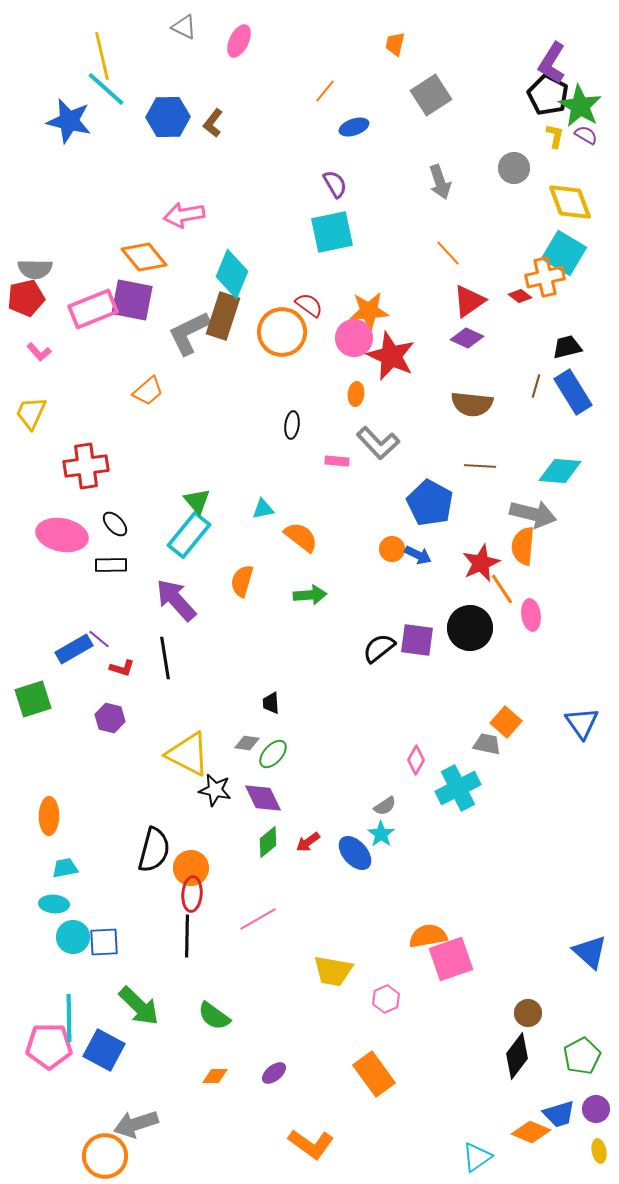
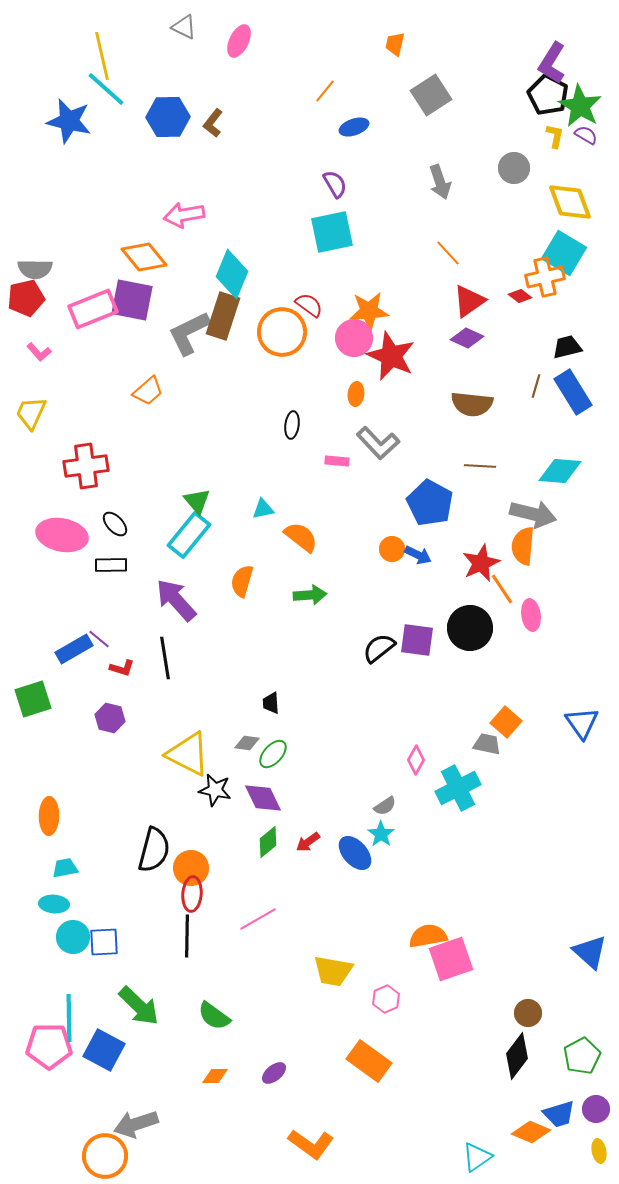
orange rectangle at (374, 1074): moved 5 px left, 13 px up; rotated 18 degrees counterclockwise
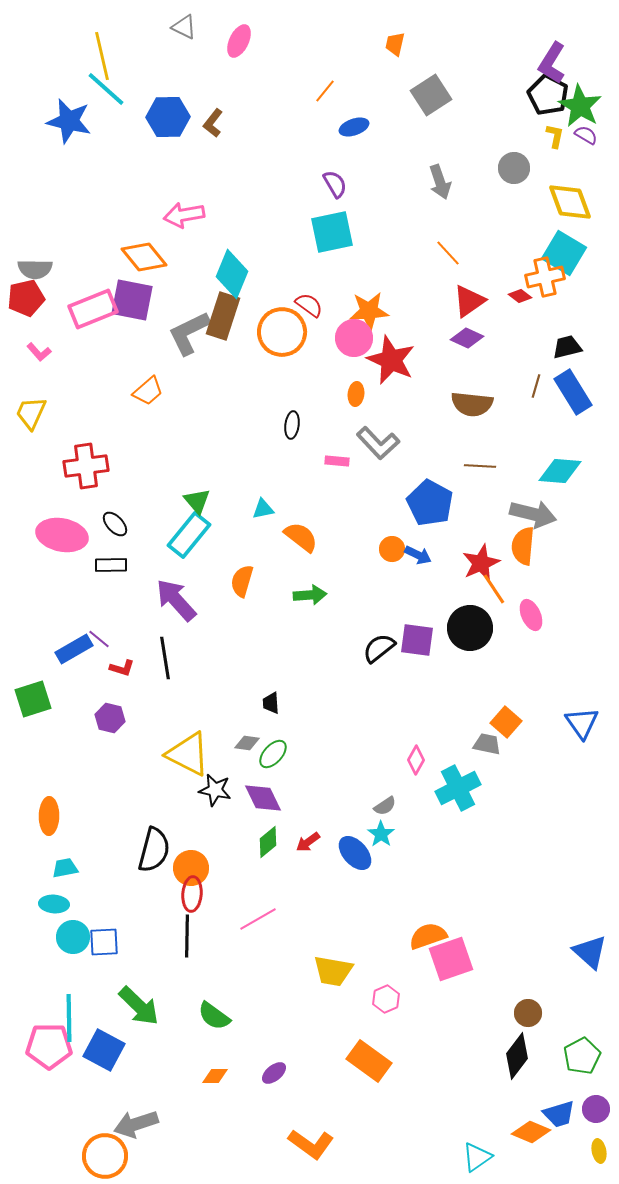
red star at (391, 356): moved 4 px down
orange line at (502, 589): moved 8 px left
pink ellipse at (531, 615): rotated 16 degrees counterclockwise
orange semicircle at (428, 936): rotated 9 degrees counterclockwise
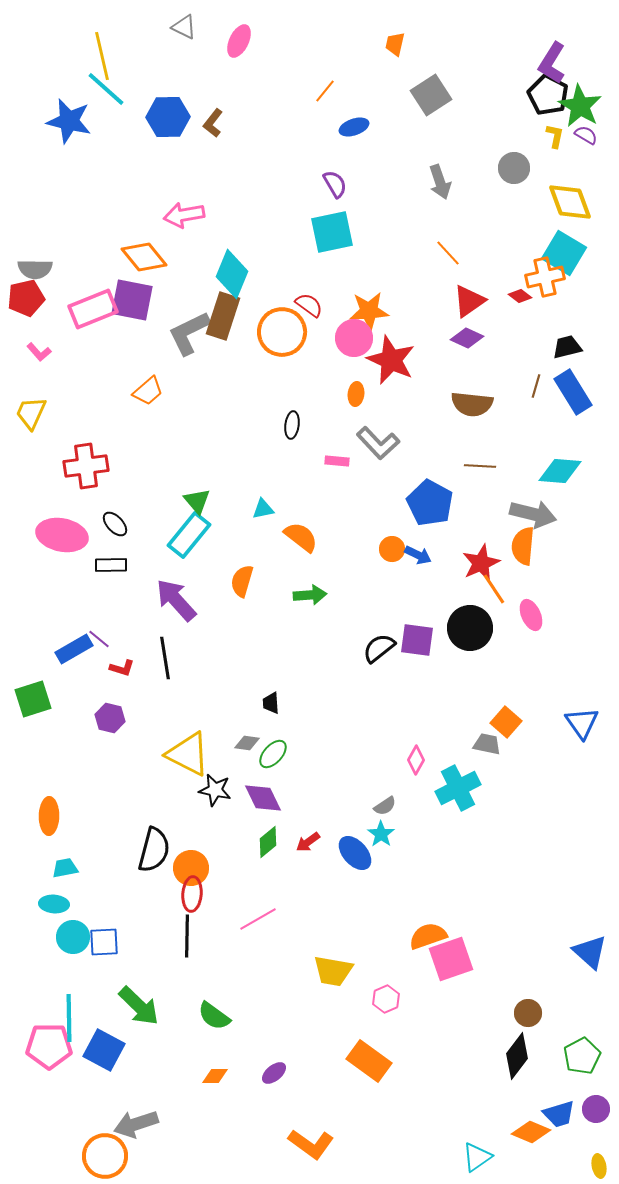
yellow ellipse at (599, 1151): moved 15 px down
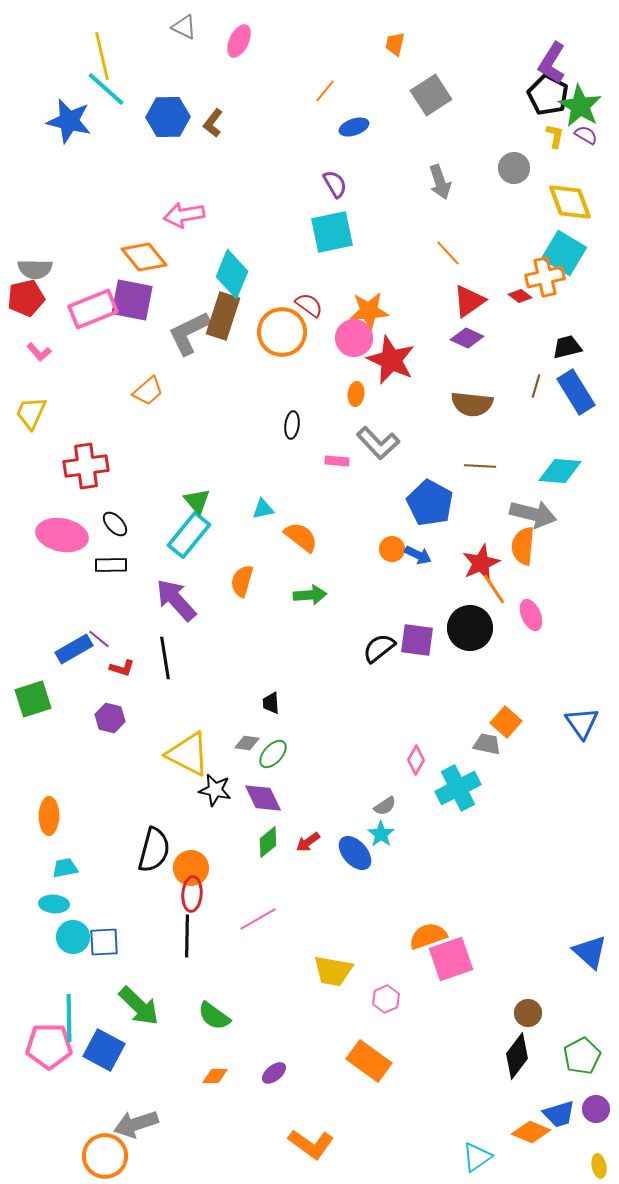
blue rectangle at (573, 392): moved 3 px right
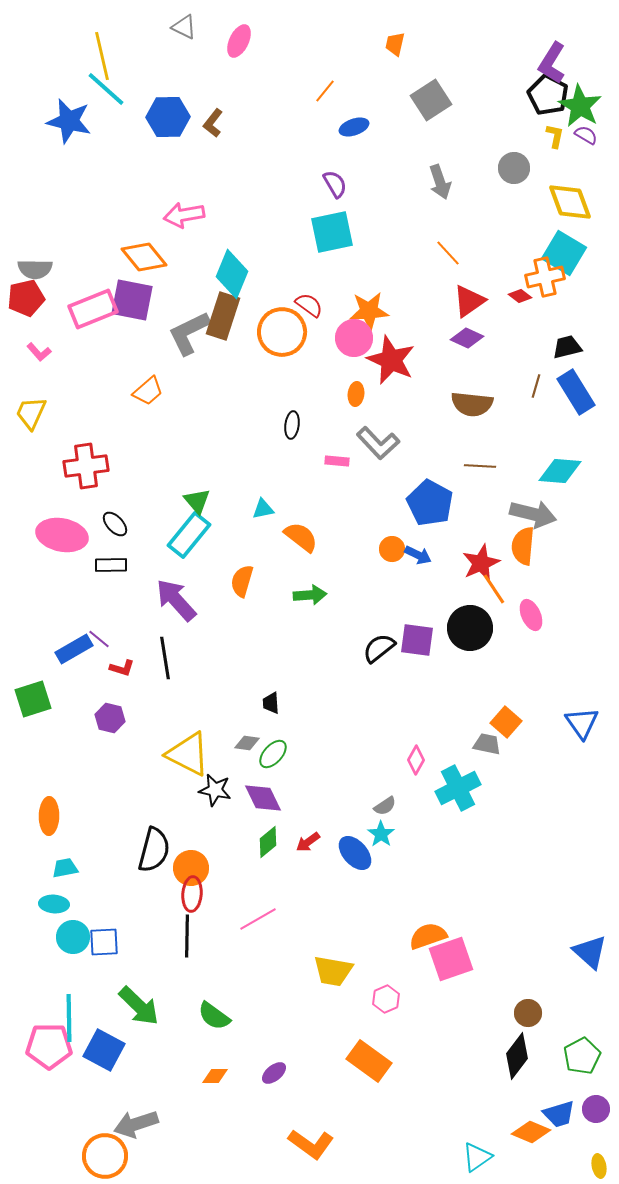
gray square at (431, 95): moved 5 px down
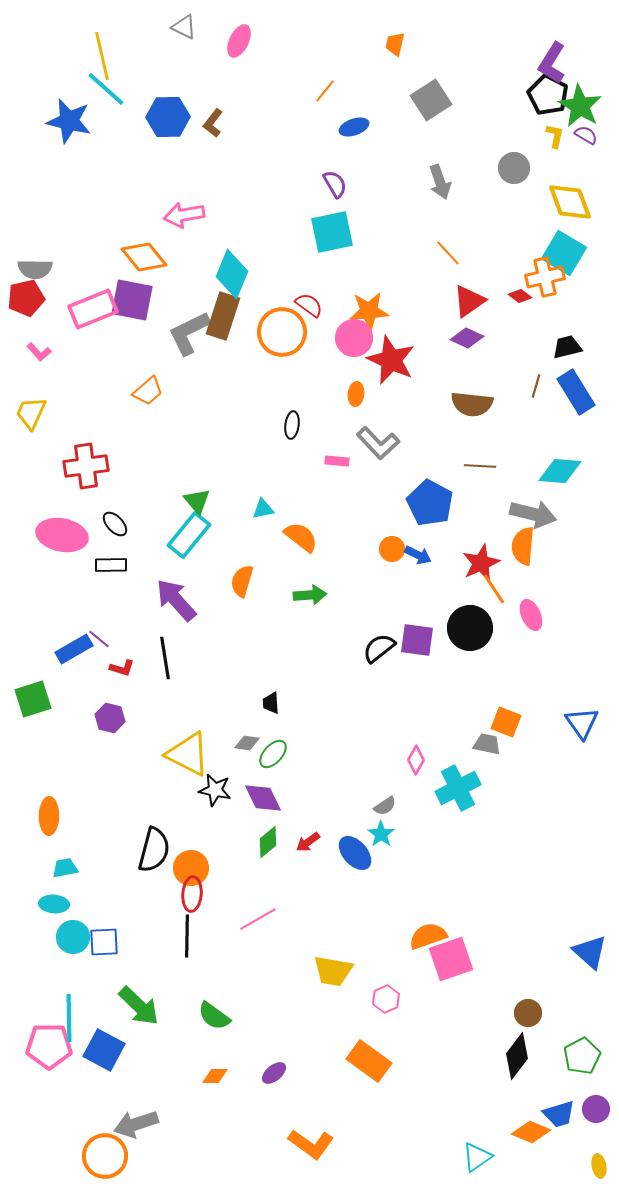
orange square at (506, 722): rotated 20 degrees counterclockwise
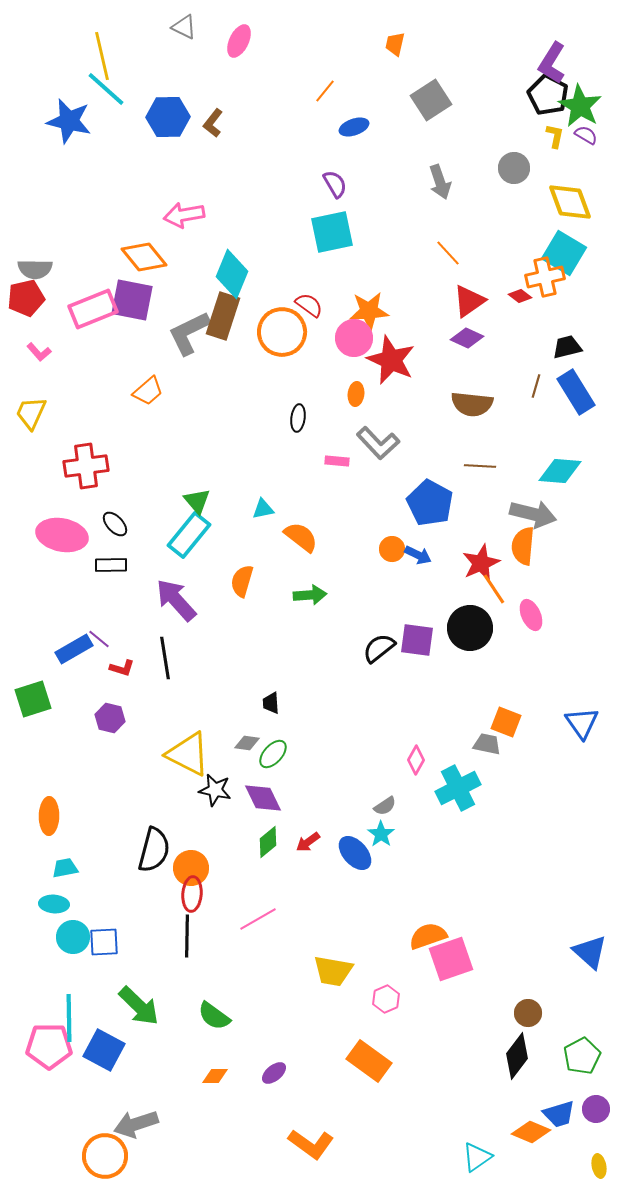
black ellipse at (292, 425): moved 6 px right, 7 px up
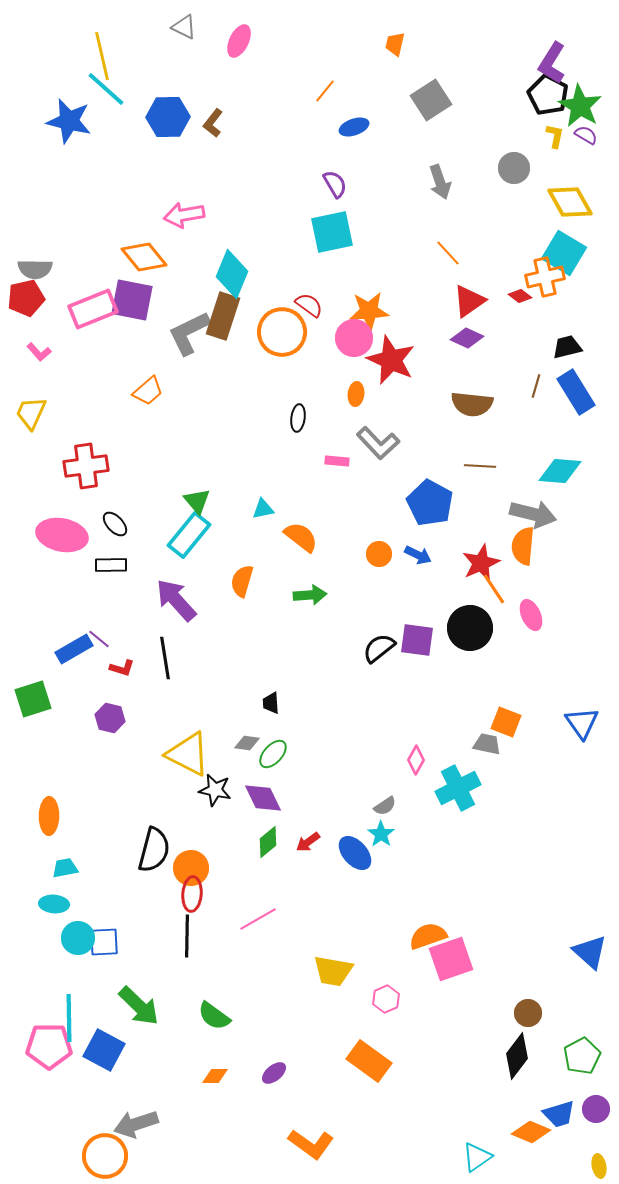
yellow diamond at (570, 202): rotated 9 degrees counterclockwise
orange circle at (392, 549): moved 13 px left, 5 px down
cyan circle at (73, 937): moved 5 px right, 1 px down
